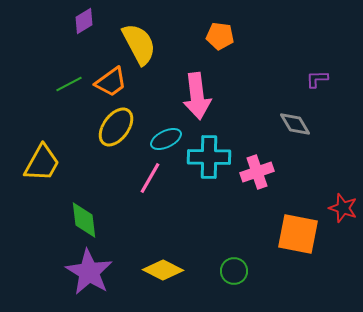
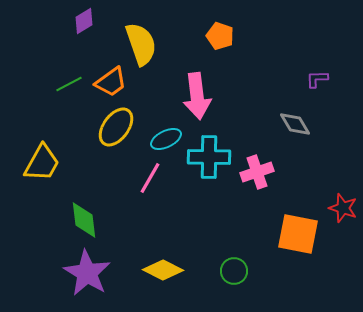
orange pentagon: rotated 12 degrees clockwise
yellow semicircle: moved 2 px right; rotated 9 degrees clockwise
purple star: moved 2 px left, 1 px down
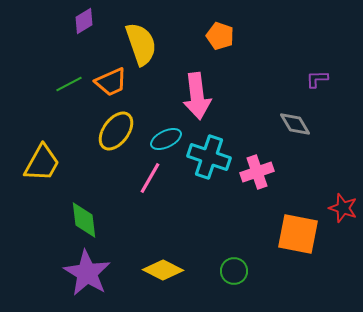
orange trapezoid: rotated 12 degrees clockwise
yellow ellipse: moved 4 px down
cyan cross: rotated 18 degrees clockwise
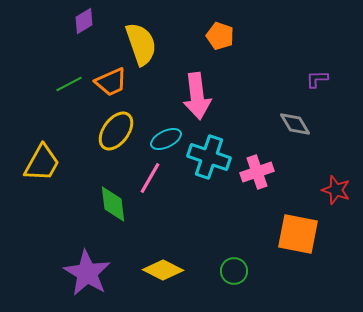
red star: moved 7 px left, 18 px up
green diamond: moved 29 px right, 16 px up
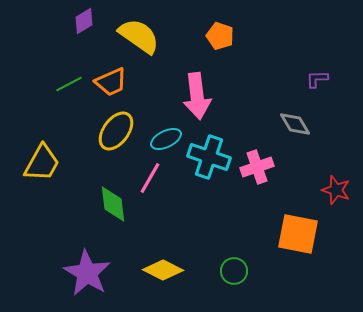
yellow semicircle: moved 2 px left, 8 px up; rotated 36 degrees counterclockwise
pink cross: moved 5 px up
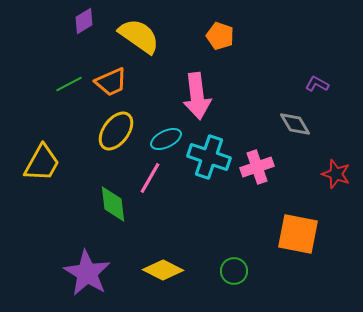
purple L-shape: moved 5 px down; rotated 30 degrees clockwise
red star: moved 16 px up
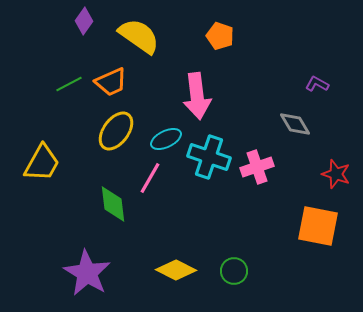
purple diamond: rotated 24 degrees counterclockwise
orange square: moved 20 px right, 8 px up
yellow diamond: moved 13 px right
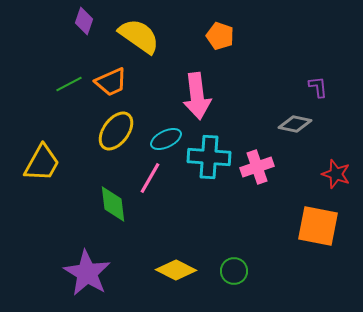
purple diamond: rotated 16 degrees counterclockwise
purple L-shape: moved 1 px right, 3 px down; rotated 55 degrees clockwise
gray diamond: rotated 48 degrees counterclockwise
cyan cross: rotated 15 degrees counterclockwise
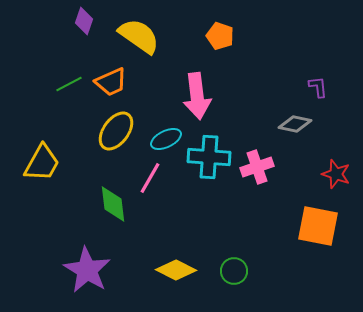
purple star: moved 3 px up
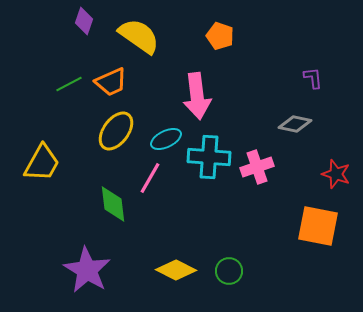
purple L-shape: moved 5 px left, 9 px up
green circle: moved 5 px left
